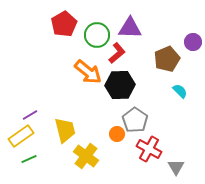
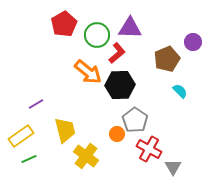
purple line: moved 6 px right, 11 px up
gray triangle: moved 3 px left
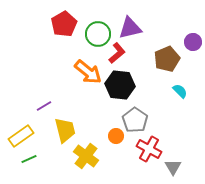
purple triangle: rotated 15 degrees counterclockwise
green circle: moved 1 px right, 1 px up
black hexagon: rotated 8 degrees clockwise
purple line: moved 8 px right, 2 px down
orange circle: moved 1 px left, 2 px down
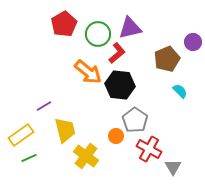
yellow rectangle: moved 1 px up
green line: moved 1 px up
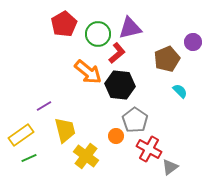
gray triangle: moved 3 px left; rotated 24 degrees clockwise
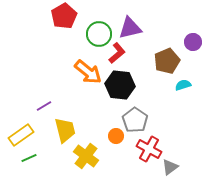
red pentagon: moved 8 px up
green circle: moved 1 px right
brown pentagon: moved 2 px down
cyan semicircle: moved 3 px right, 6 px up; rotated 63 degrees counterclockwise
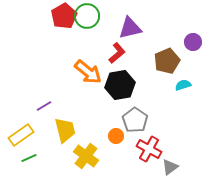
green circle: moved 12 px left, 18 px up
black hexagon: rotated 16 degrees counterclockwise
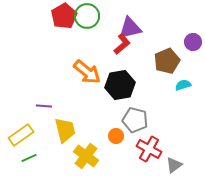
red L-shape: moved 5 px right, 9 px up
orange arrow: moved 1 px left
purple line: rotated 35 degrees clockwise
gray pentagon: rotated 20 degrees counterclockwise
gray triangle: moved 4 px right, 2 px up
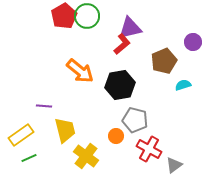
brown pentagon: moved 3 px left
orange arrow: moved 7 px left, 1 px up
